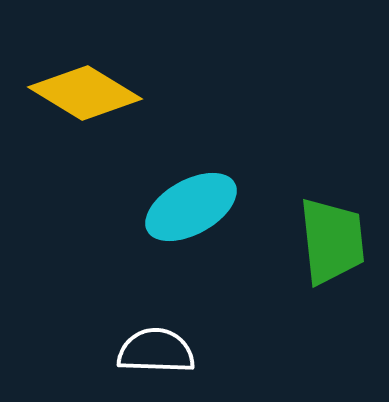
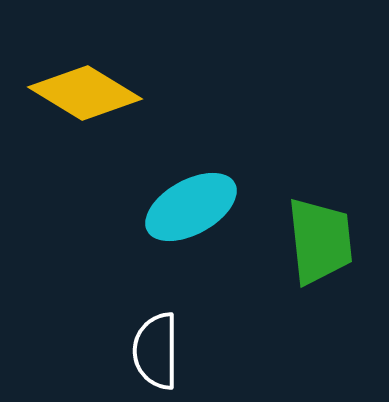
green trapezoid: moved 12 px left
white semicircle: rotated 92 degrees counterclockwise
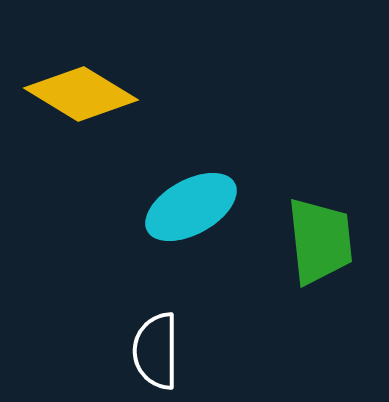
yellow diamond: moved 4 px left, 1 px down
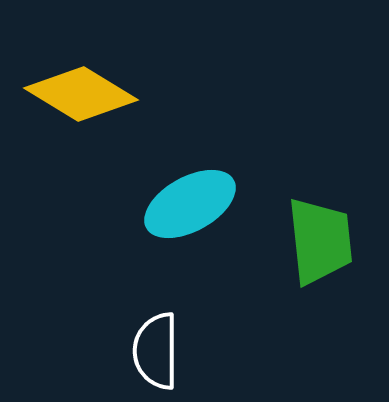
cyan ellipse: moved 1 px left, 3 px up
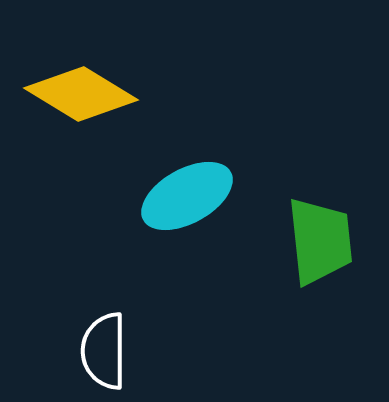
cyan ellipse: moved 3 px left, 8 px up
white semicircle: moved 52 px left
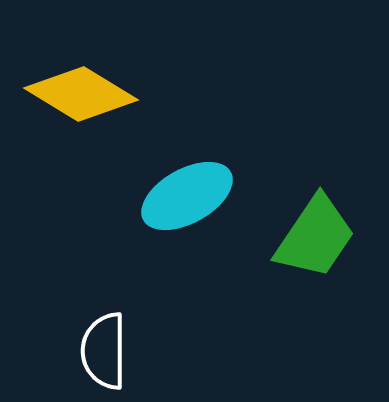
green trapezoid: moved 5 px left, 4 px up; rotated 40 degrees clockwise
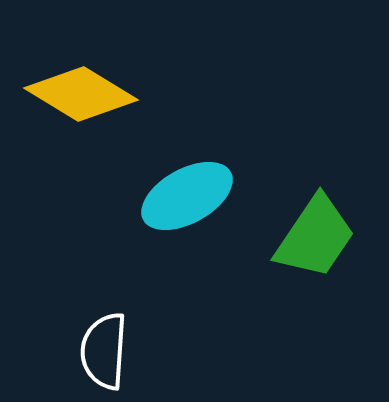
white semicircle: rotated 4 degrees clockwise
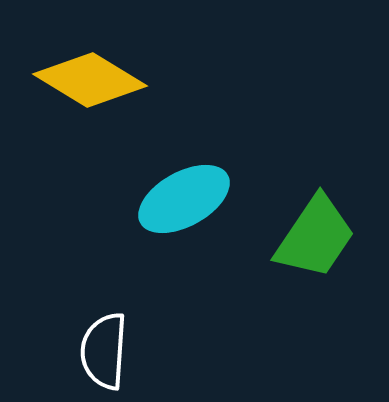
yellow diamond: moved 9 px right, 14 px up
cyan ellipse: moved 3 px left, 3 px down
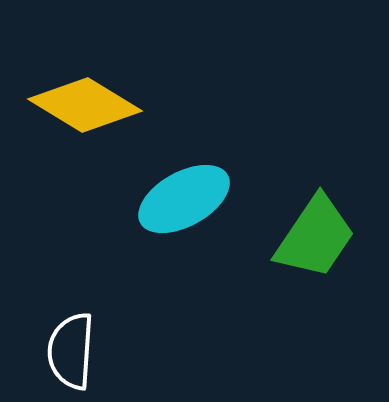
yellow diamond: moved 5 px left, 25 px down
white semicircle: moved 33 px left
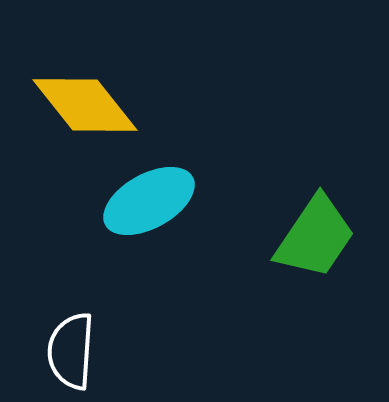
yellow diamond: rotated 20 degrees clockwise
cyan ellipse: moved 35 px left, 2 px down
